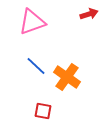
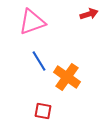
blue line: moved 3 px right, 5 px up; rotated 15 degrees clockwise
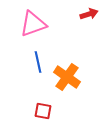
pink triangle: moved 1 px right, 2 px down
blue line: moved 1 px left, 1 px down; rotated 20 degrees clockwise
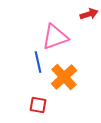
pink triangle: moved 22 px right, 13 px down
orange cross: moved 3 px left; rotated 12 degrees clockwise
red square: moved 5 px left, 6 px up
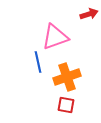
orange cross: moved 3 px right; rotated 24 degrees clockwise
red square: moved 28 px right
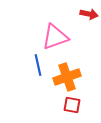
red arrow: rotated 30 degrees clockwise
blue line: moved 3 px down
red square: moved 6 px right
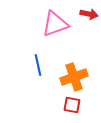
pink triangle: moved 13 px up
orange cross: moved 7 px right
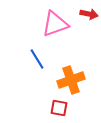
blue line: moved 1 px left, 6 px up; rotated 20 degrees counterclockwise
orange cross: moved 3 px left, 3 px down
red square: moved 13 px left, 3 px down
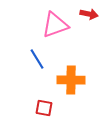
pink triangle: moved 1 px down
orange cross: rotated 20 degrees clockwise
red square: moved 15 px left
